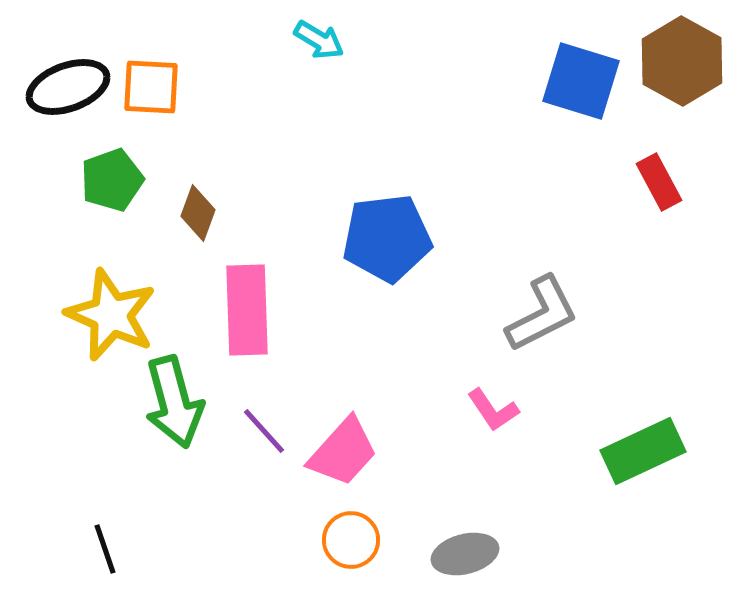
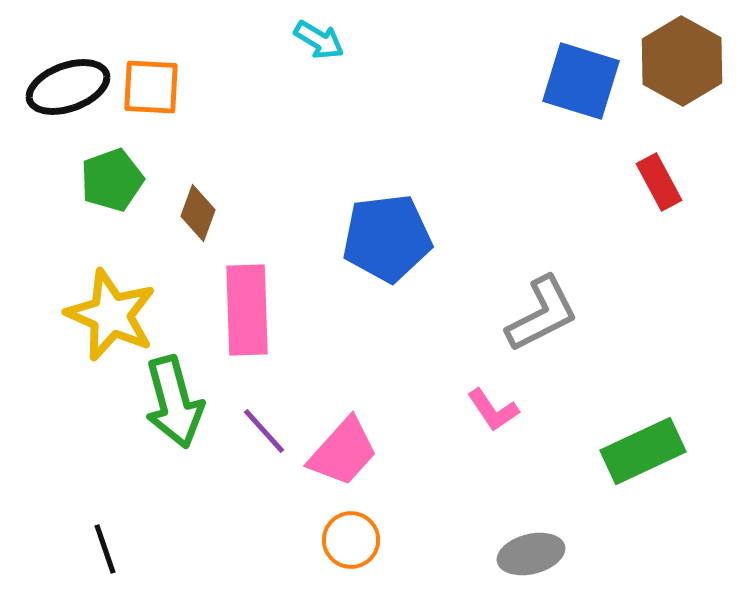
gray ellipse: moved 66 px right
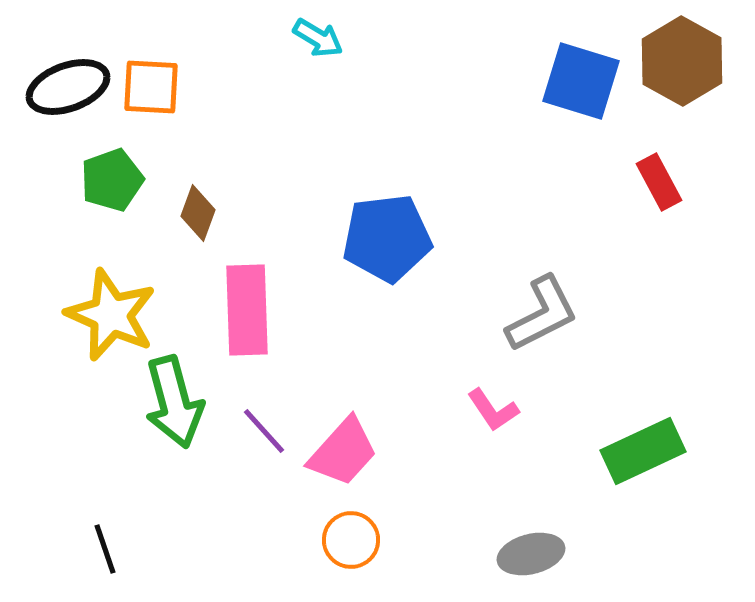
cyan arrow: moved 1 px left, 2 px up
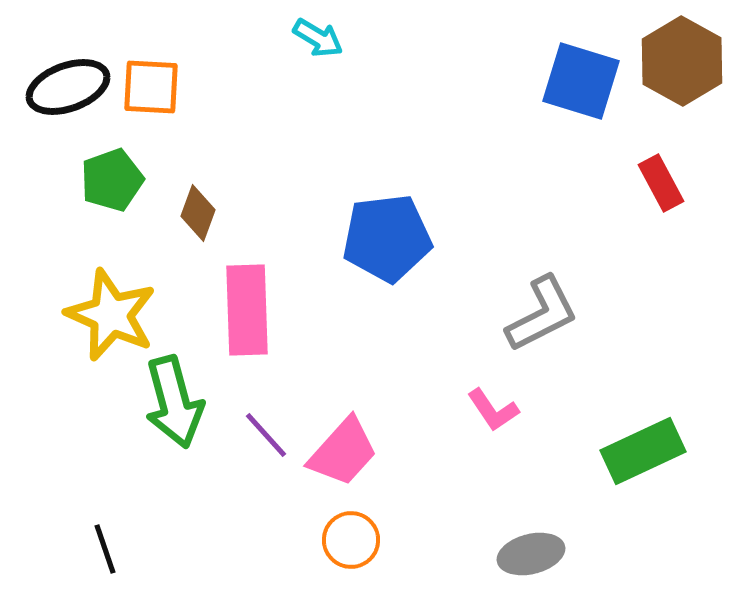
red rectangle: moved 2 px right, 1 px down
purple line: moved 2 px right, 4 px down
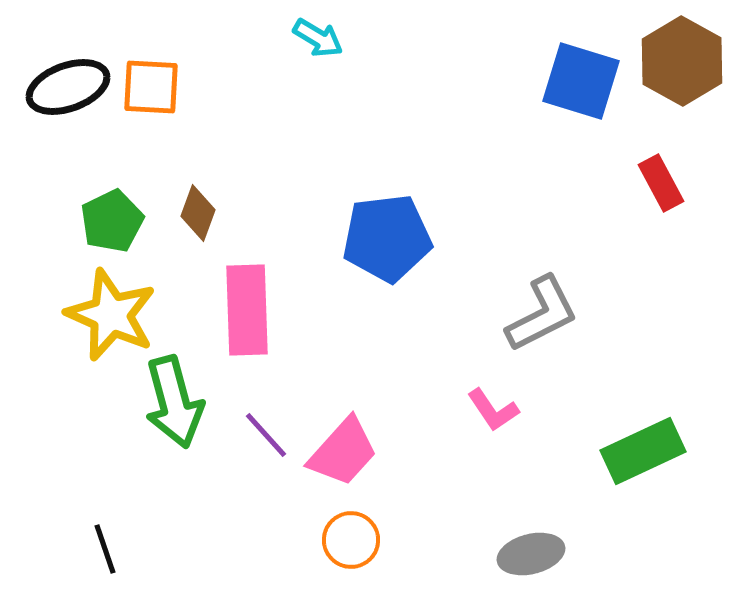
green pentagon: moved 41 px down; rotated 6 degrees counterclockwise
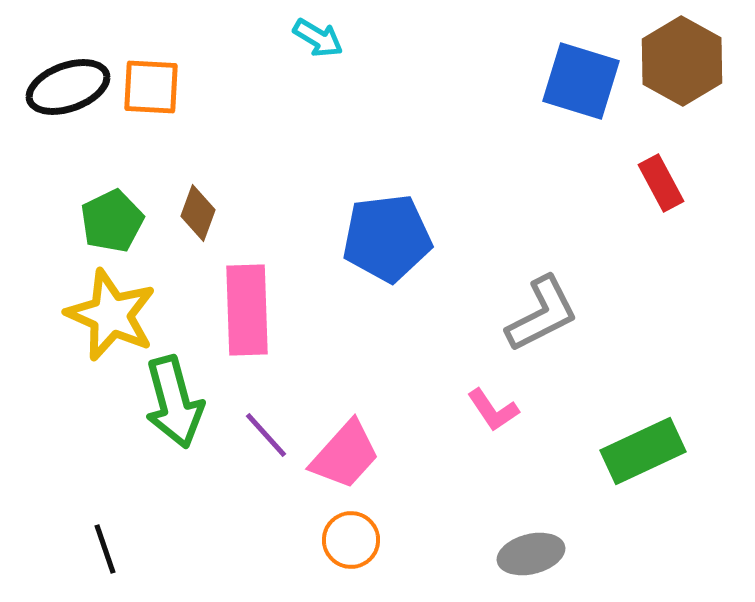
pink trapezoid: moved 2 px right, 3 px down
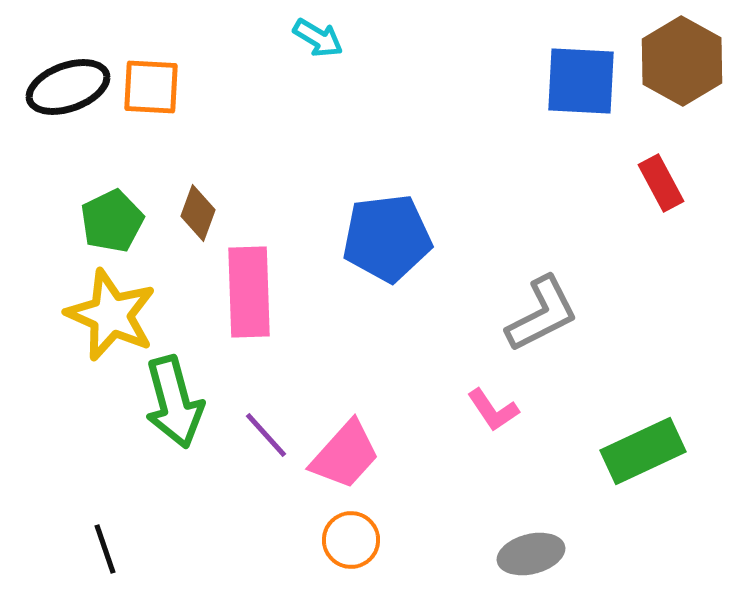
blue square: rotated 14 degrees counterclockwise
pink rectangle: moved 2 px right, 18 px up
